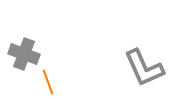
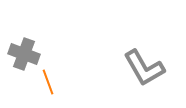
gray L-shape: rotated 6 degrees counterclockwise
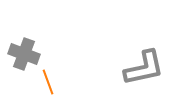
gray L-shape: rotated 72 degrees counterclockwise
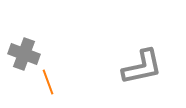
gray L-shape: moved 2 px left, 1 px up
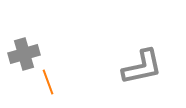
gray cross: rotated 36 degrees counterclockwise
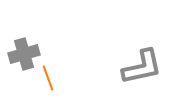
orange line: moved 4 px up
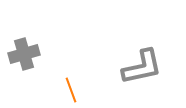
orange line: moved 23 px right, 12 px down
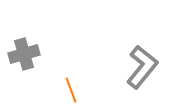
gray L-shape: rotated 39 degrees counterclockwise
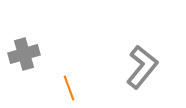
orange line: moved 2 px left, 2 px up
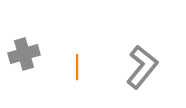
orange line: moved 8 px right, 21 px up; rotated 20 degrees clockwise
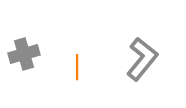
gray L-shape: moved 8 px up
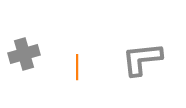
gray L-shape: rotated 135 degrees counterclockwise
